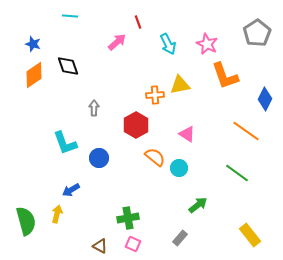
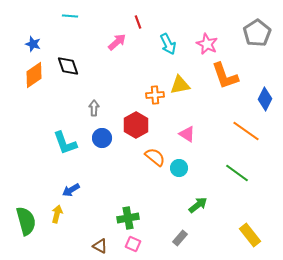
blue circle: moved 3 px right, 20 px up
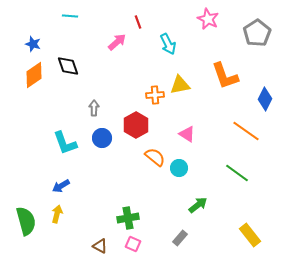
pink star: moved 1 px right, 25 px up
blue arrow: moved 10 px left, 4 px up
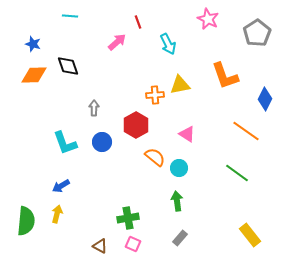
orange diamond: rotated 32 degrees clockwise
blue circle: moved 4 px down
green arrow: moved 21 px left, 4 px up; rotated 60 degrees counterclockwise
green semicircle: rotated 20 degrees clockwise
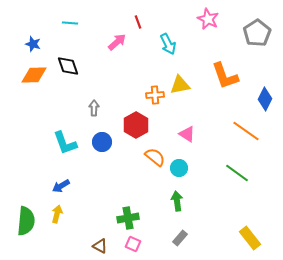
cyan line: moved 7 px down
yellow rectangle: moved 3 px down
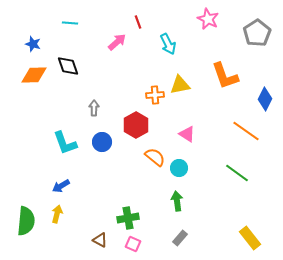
brown triangle: moved 6 px up
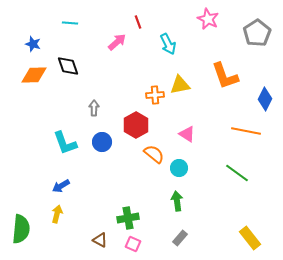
orange line: rotated 24 degrees counterclockwise
orange semicircle: moved 1 px left, 3 px up
green semicircle: moved 5 px left, 8 px down
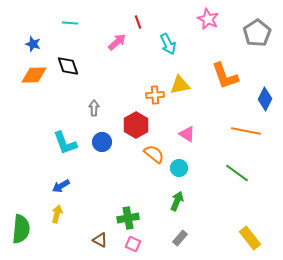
green arrow: rotated 30 degrees clockwise
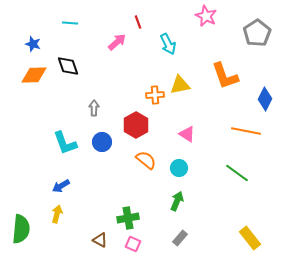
pink star: moved 2 px left, 3 px up
orange semicircle: moved 8 px left, 6 px down
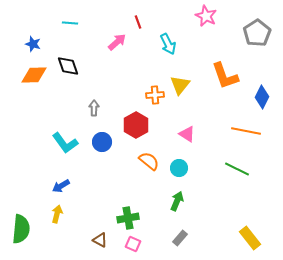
yellow triangle: rotated 40 degrees counterclockwise
blue diamond: moved 3 px left, 2 px up
cyan L-shape: rotated 16 degrees counterclockwise
orange semicircle: moved 3 px right, 1 px down
green line: moved 4 px up; rotated 10 degrees counterclockwise
